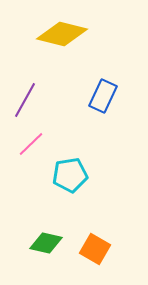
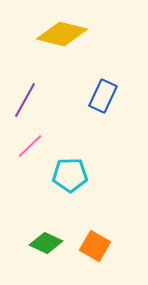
pink line: moved 1 px left, 2 px down
cyan pentagon: rotated 8 degrees clockwise
green diamond: rotated 12 degrees clockwise
orange square: moved 3 px up
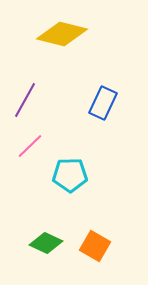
blue rectangle: moved 7 px down
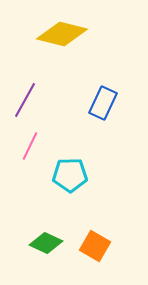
pink line: rotated 20 degrees counterclockwise
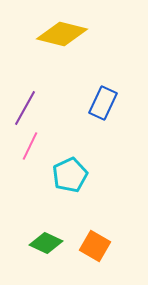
purple line: moved 8 px down
cyan pentagon: rotated 24 degrees counterclockwise
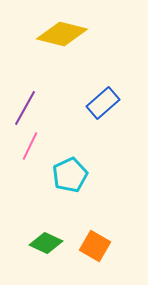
blue rectangle: rotated 24 degrees clockwise
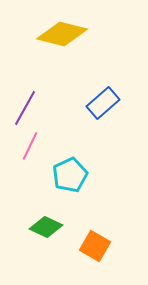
green diamond: moved 16 px up
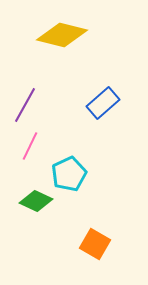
yellow diamond: moved 1 px down
purple line: moved 3 px up
cyan pentagon: moved 1 px left, 1 px up
green diamond: moved 10 px left, 26 px up
orange square: moved 2 px up
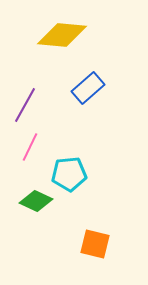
yellow diamond: rotated 9 degrees counterclockwise
blue rectangle: moved 15 px left, 15 px up
pink line: moved 1 px down
cyan pentagon: rotated 20 degrees clockwise
orange square: rotated 16 degrees counterclockwise
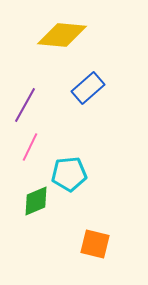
green diamond: rotated 48 degrees counterclockwise
